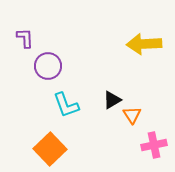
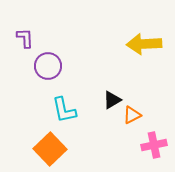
cyan L-shape: moved 2 px left, 5 px down; rotated 8 degrees clockwise
orange triangle: rotated 36 degrees clockwise
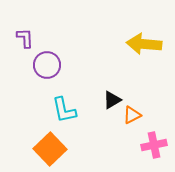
yellow arrow: rotated 8 degrees clockwise
purple circle: moved 1 px left, 1 px up
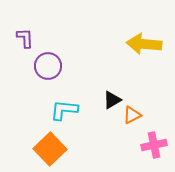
purple circle: moved 1 px right, 1 px down
cyan L-shape: rotated 108 degrees clockwise
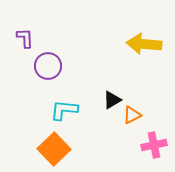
orange square: moved 4 px right
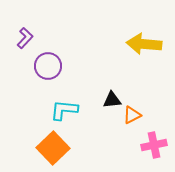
purple L-shape: rotated 45 degrees clockwise
black triangle: rotated 24 degrees clockwise
orange square: moved 1 px left, 1 px up
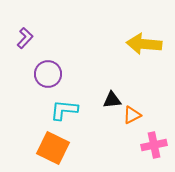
purple circle: moved 8 px down
orange square: rotated 20 degrees counterclockwise
